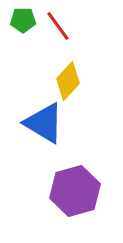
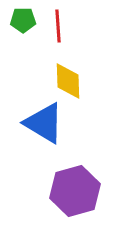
red line: rotated 32 degrees clockwise
yellow diamond: rotated 45 degrees counterclockwise
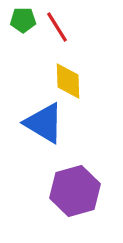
red line: moved 1 px left, 1 px down; rotated 28 degrees counterclockwise
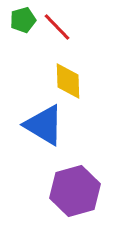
green pentagon: rotated 15 degrees counterclockwise
red line: rotated 12 degrees counterclockwise
blue triangle: moved 2 px down
